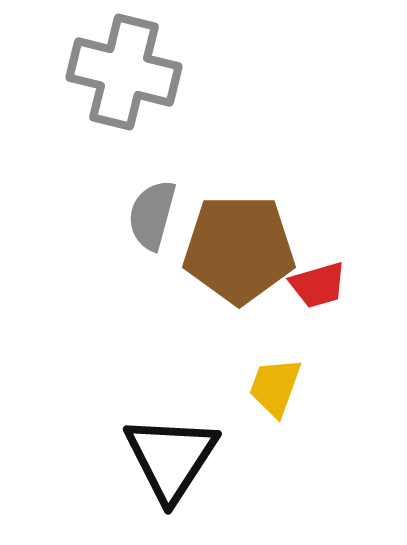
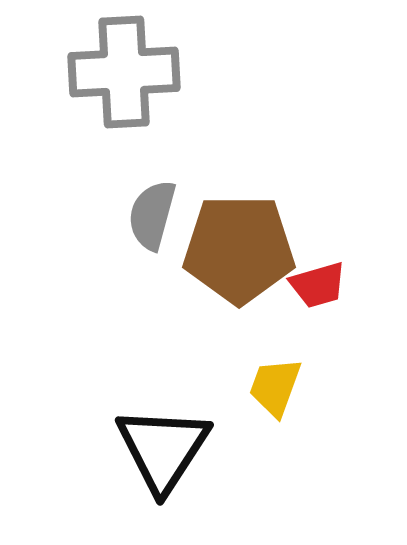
gray cross: rotated 17 degrees counterclockwise
black triangle: moved 8 px left, 9 px up
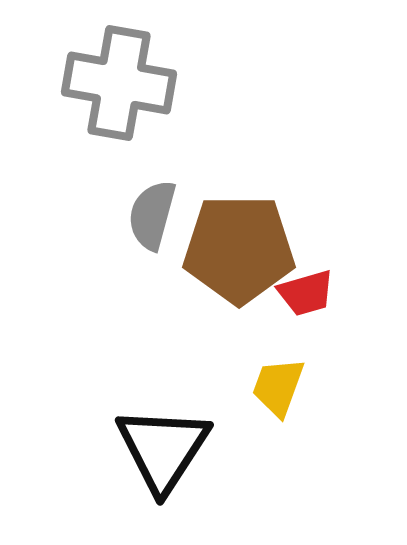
gray cross: moved 5 px left, 11 px down; rotated 13 degrees clockwise
red trapezoid: moved 12 px left, 8 px down
yellow trapezoid: moved 3 px right
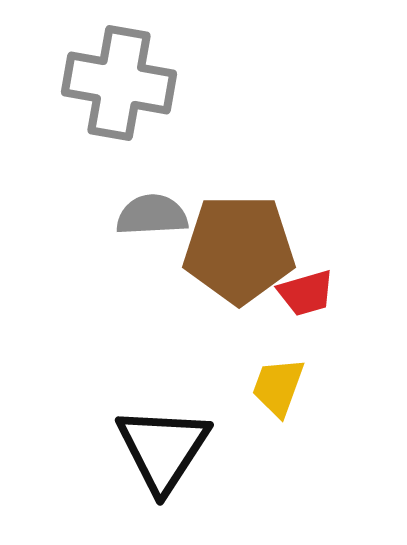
gray semicircle: rotated 72 degrees clockwise
